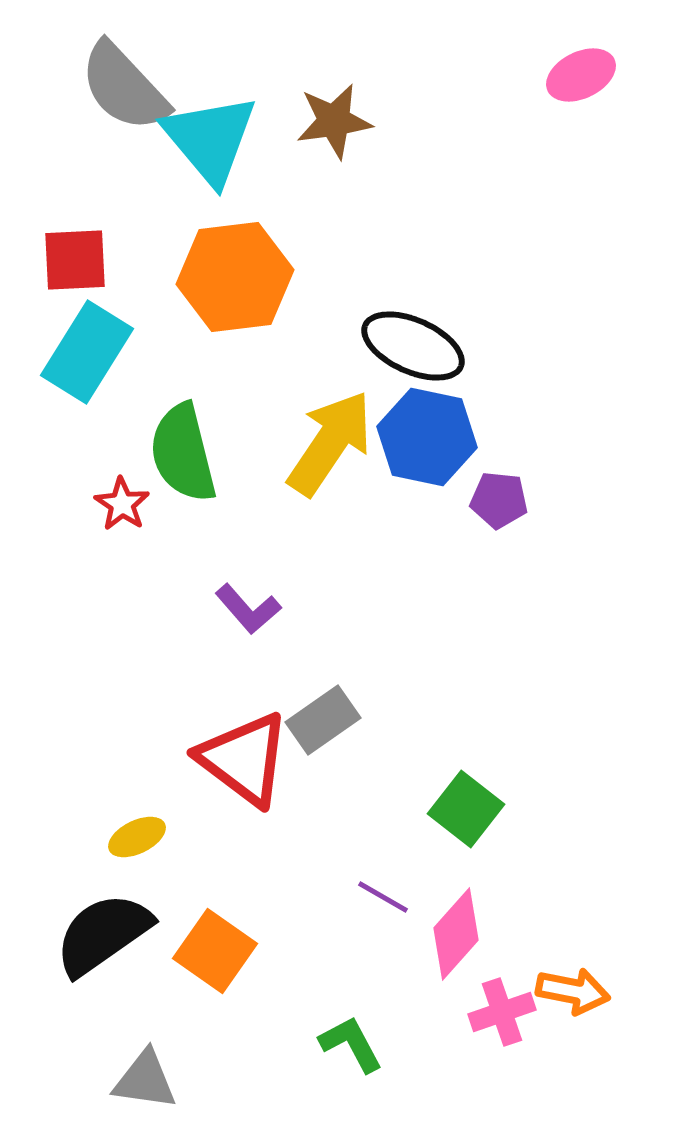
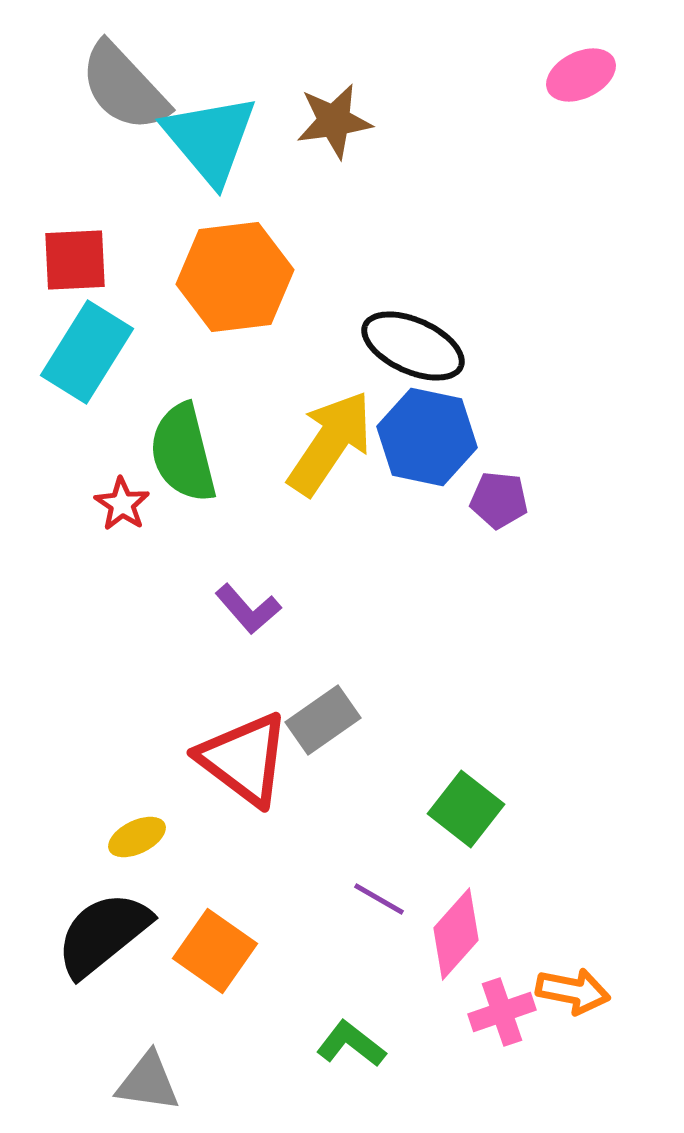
purple line: moved 4 px left, 2 px down
black semicircle: rotated 4 degrees counterclockwise
green L-shape: rotated 24 degrees counterclockwise
gray triangle: moved 3 px right, 2 px down
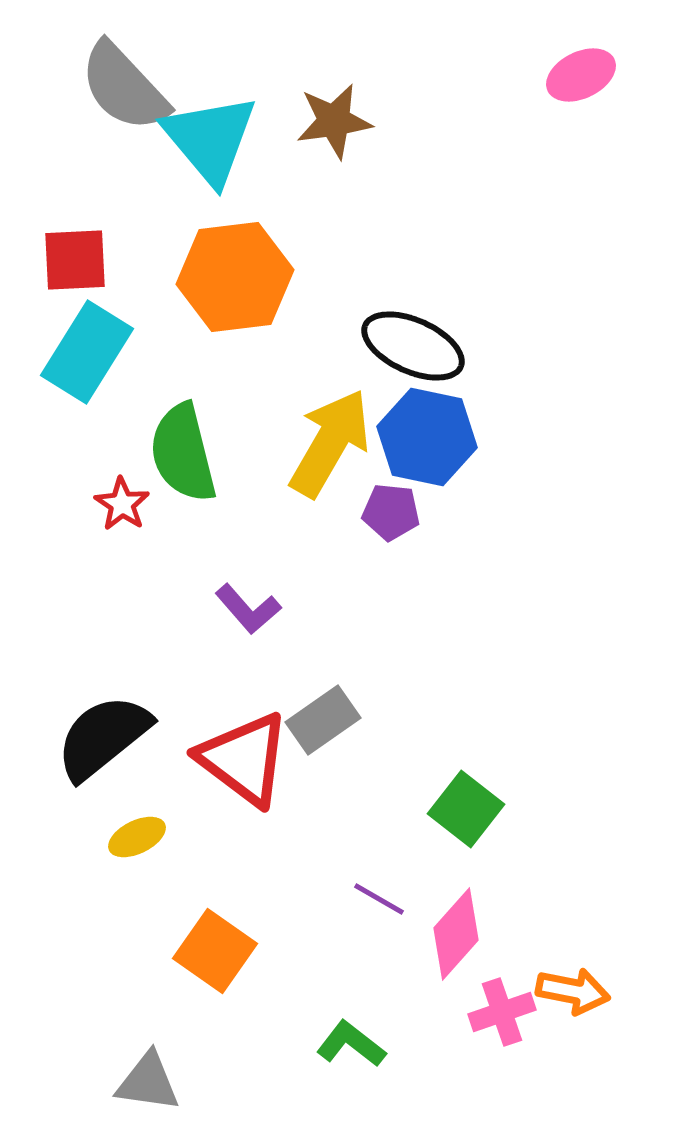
yellow arrow: rotated 4 degrees counterclockwise
purple pentagon: moved 108 px left, 12 px down
black semicircle: moved 197 px up
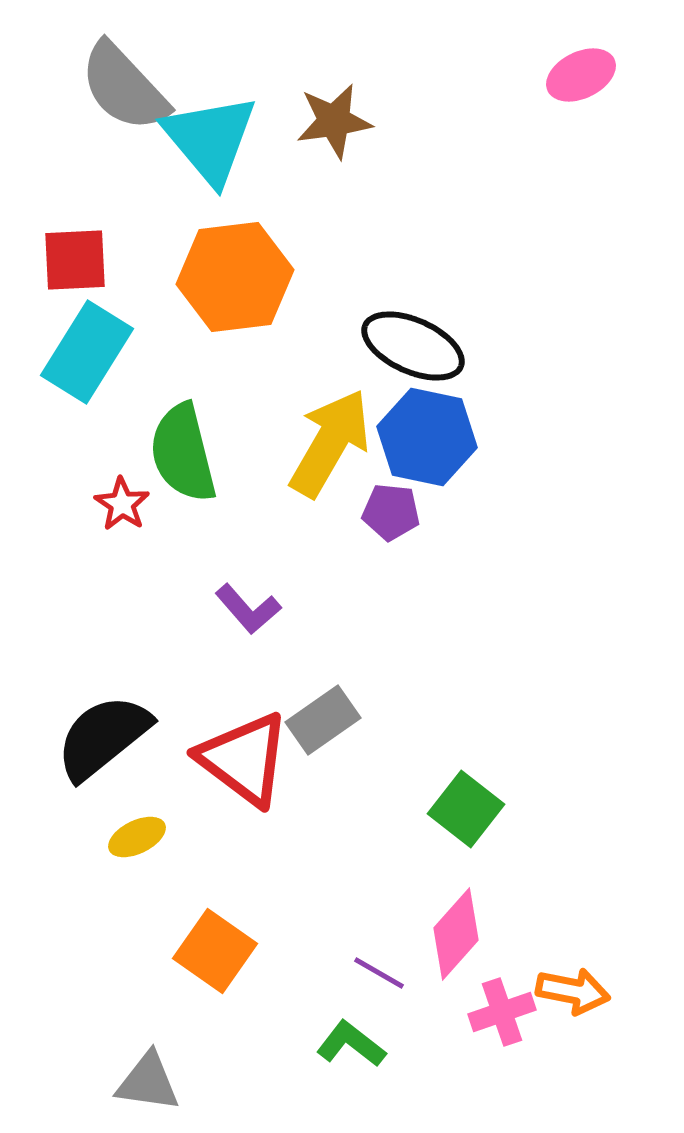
purple line: moved 74 px down
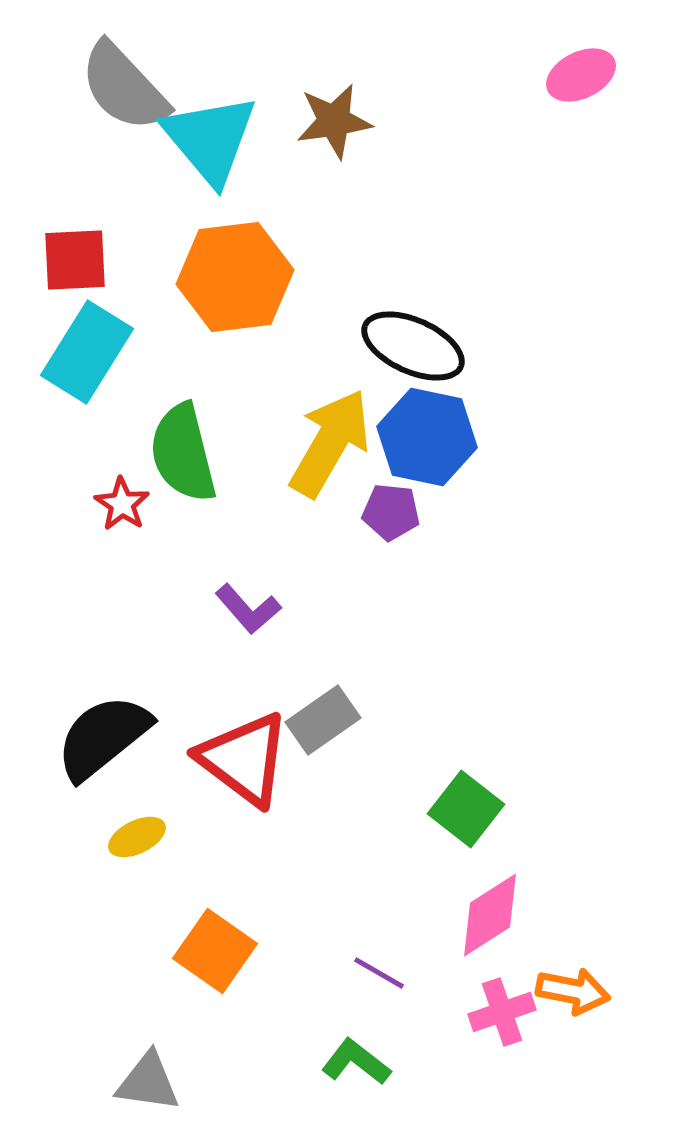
pink diamond: moved 34 px right, 19 px up; rotated 16 degrees clockwise
green L-shape: moved 5 px right, 18 px down
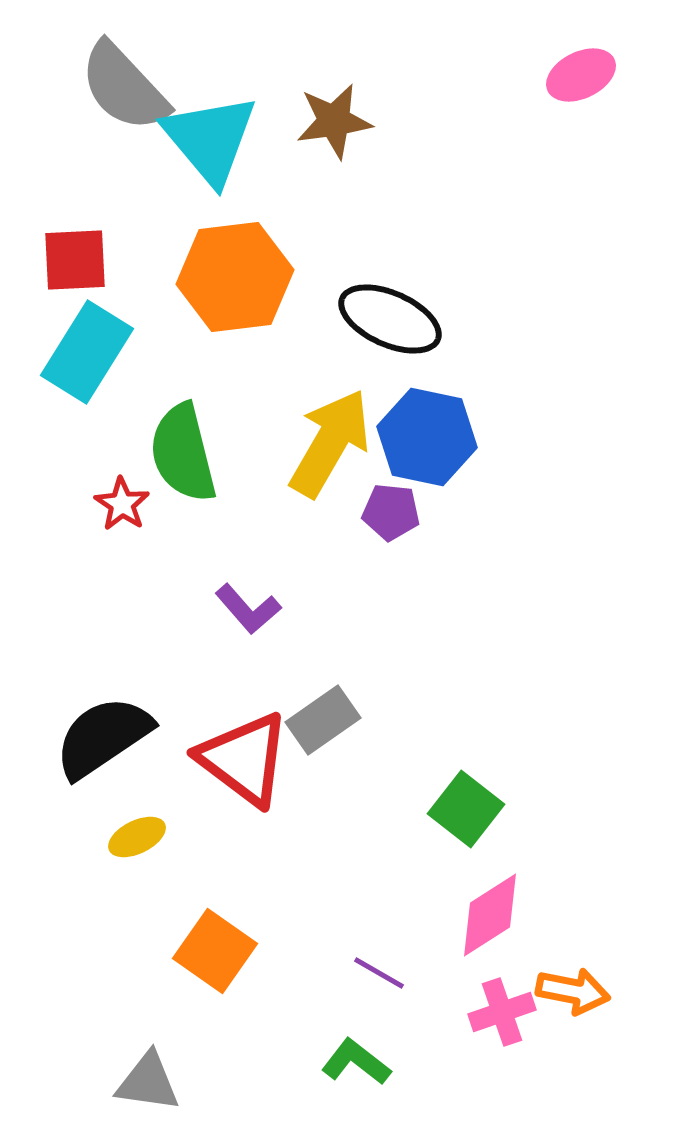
black ellipse: moved 23 px left, 27 px up
black semicircle: rotated 5 degrees clockwise
